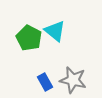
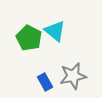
gray star: moved 4 px up; rotated 24 degrees counterclockwise
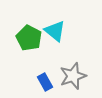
gray star: rotated 8 degrees counterclockwise
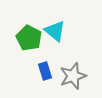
blue rectangle: moved 11 px up; rotated 12 degrees clockwise
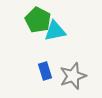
cyan triangle: rotated 50 degrees counterclockwise
green pentagon: moved 9 px right, 18 px up
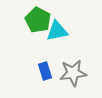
cyan triangle: moved 2 px right
gray star: moved 3 px up; rotated 12 degrees clockwise
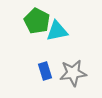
green pentagon: moved 1 px left, 1 px down
